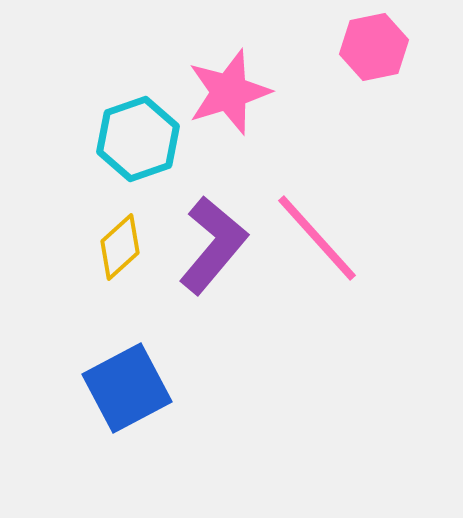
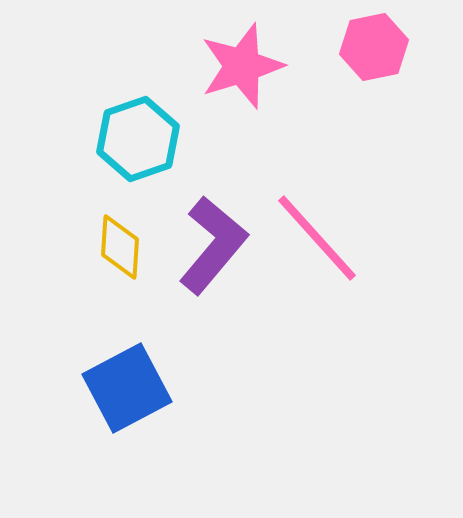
pink star: moved 13 px right, 26 px up
yellow diamond: rotated 44 degrees counterclockwise
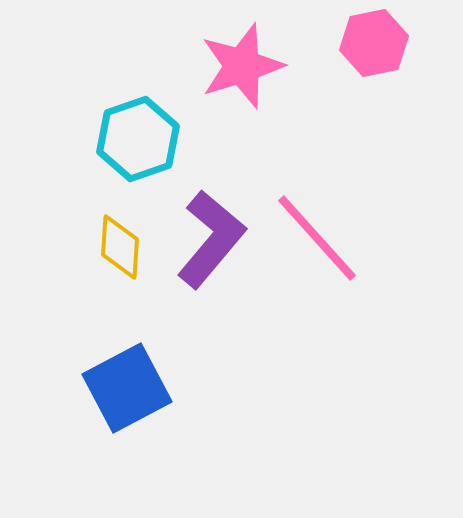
pink hexagon: moved 4 px up
purple L-shape: moved 2 px left, 6 px up
